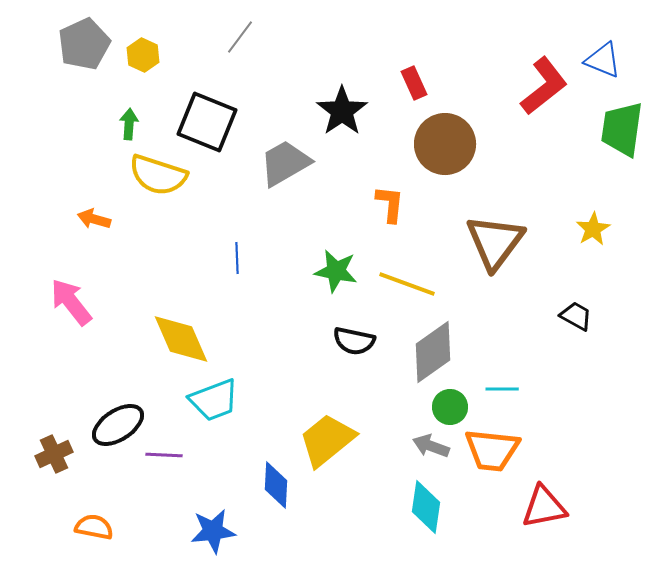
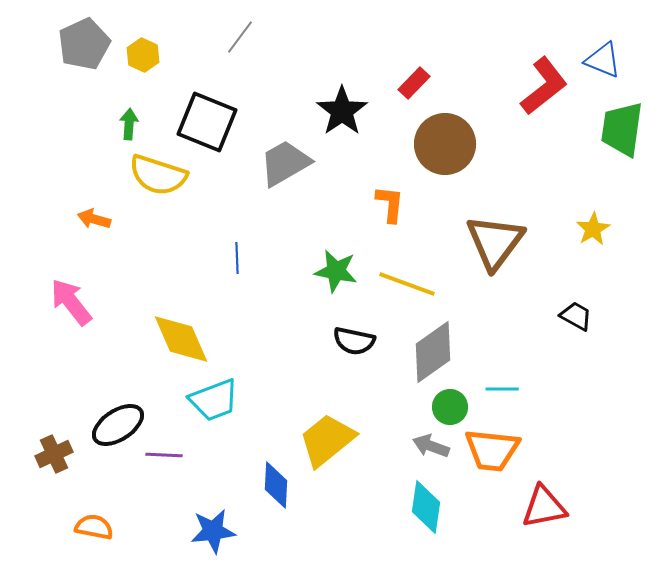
red rectangle: rotated 68 degrees clockwise
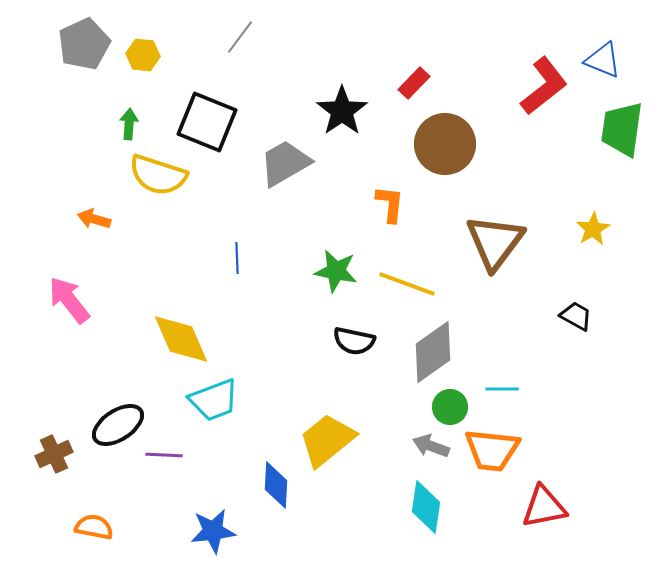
yellow hexagon: rotated 20 degrees counterclockwise
pink arrow: moved 2 px left, 2 px up
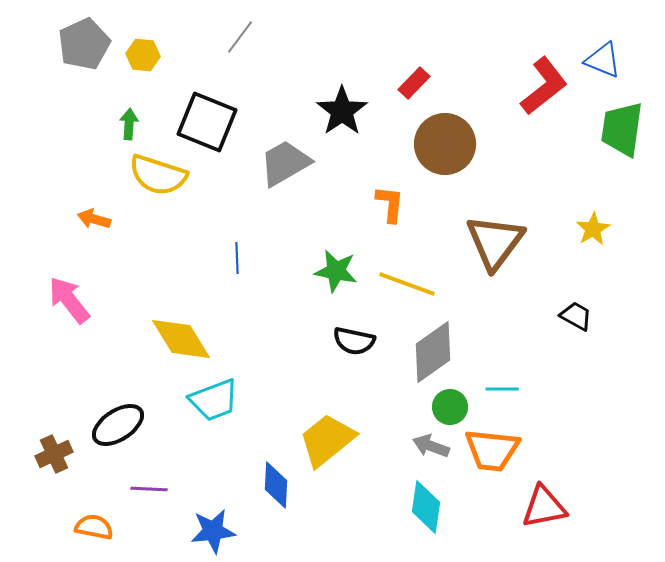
yellow diamond: rotated 8 degrees counterclockwise
purple line: moved 15 px left, 34 px down
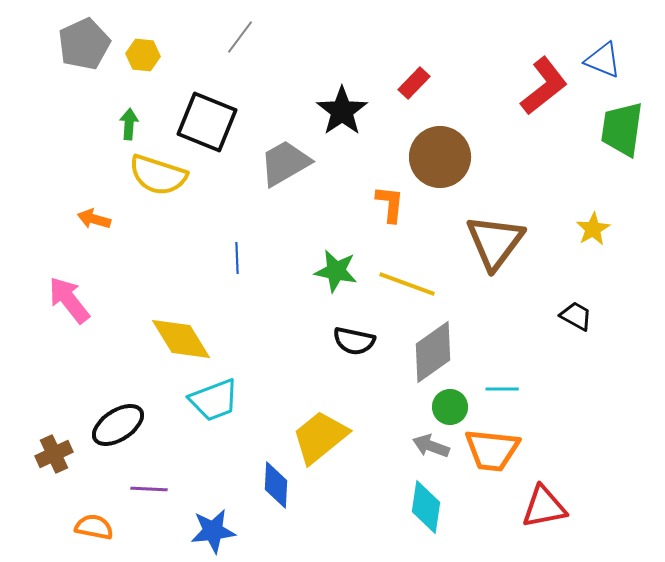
brown circle: moved 5 px left, 13 px down
yellow trapezoid: moved 7 px left, 3 px up
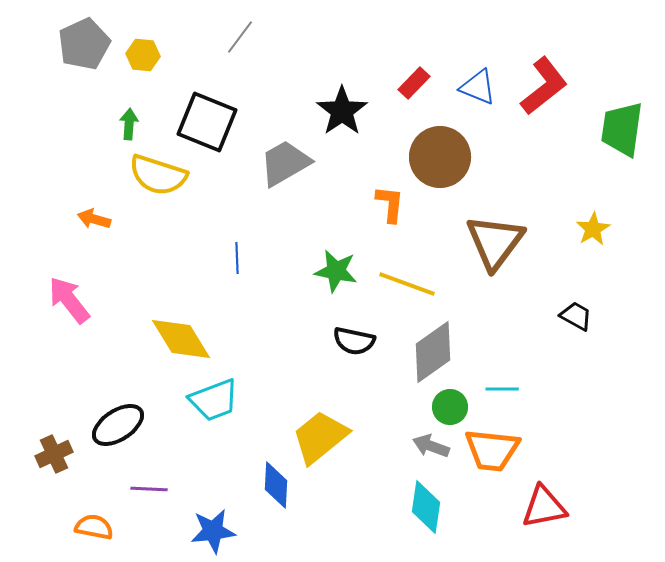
blue triangle: moved 125 px left, 27 px down
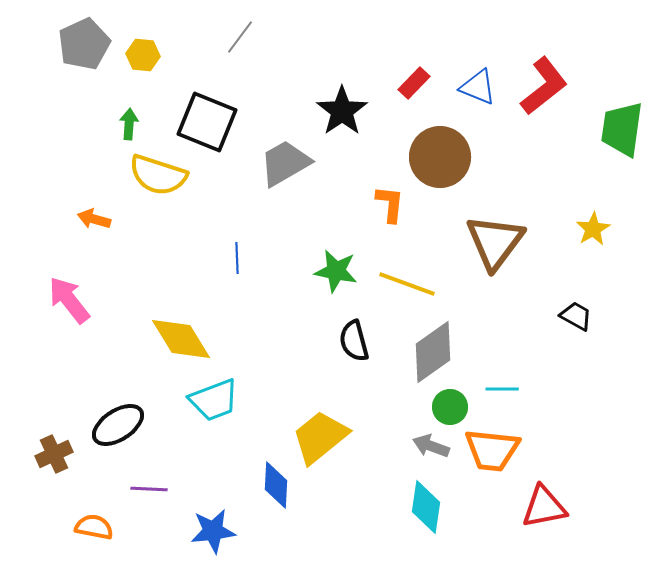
black semicircle: rotated 63 degrees clockwise
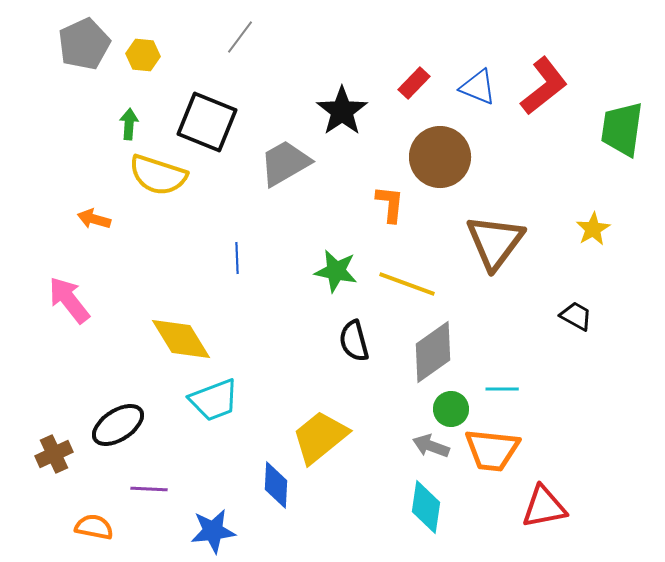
green circle: moved 1 px right, 2 px down
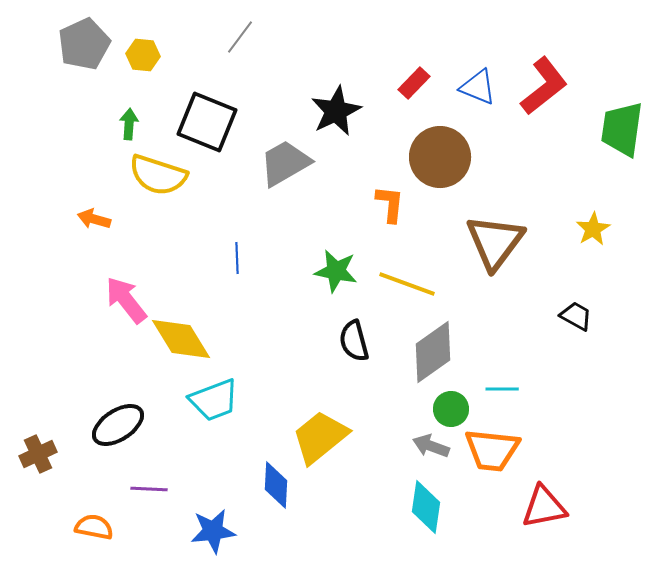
black star: moved 6 px left; rotated 9 degrees clockwise
pink arrow: moved 57 px right
brown cross: moved 16 px left
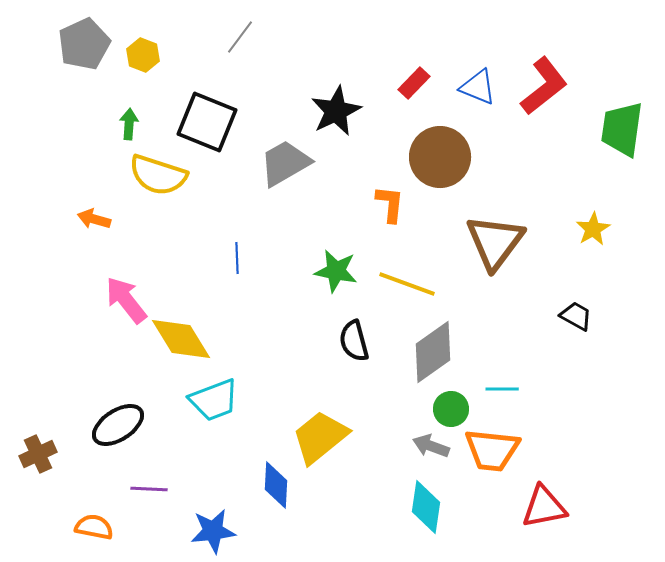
yellow hexagon: rotated 16 degrees clockwise
